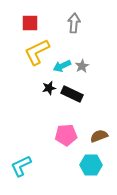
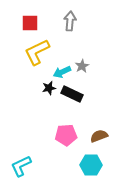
gray arrow: moved 4 px left, 2 px up
cyan arrow: moved 6 px down
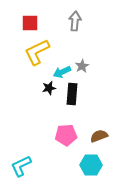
gray arrow: moved 5 px right
black rectangle: rotated 70 degrees clockwise
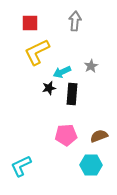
gray star: moved 9 px right
